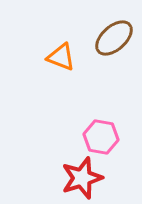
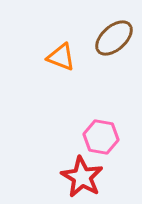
red star: moved 1 px up; rotated 24 degrees counterclockwise
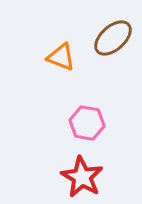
brown ellipse: moved 1 px left
pink hexagon: moved 14 px left, 14 px up
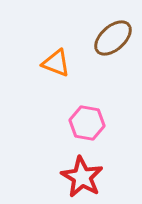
orange triangle: moved 5 px left, 6 px down
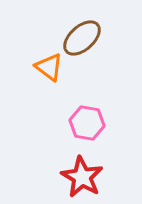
brown ellipse: moved 31 px left
orange triangle: moved 7 px left, 4 px down; rotated 16 degrees clockwise
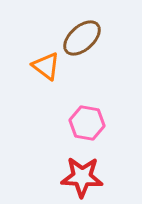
orange triangle: moved 3 px left, 1 px up
red star: rotated 27 degrees counterclockwise
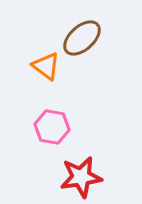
pink hexagon: moved 35 px left, 4 px down
red star: moved 1 px left; rotated 12 degrees counterclockwise
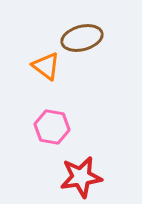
brown ellipse: rotated 27 degrees clockwise
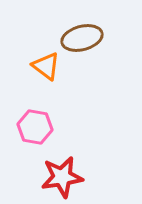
pink hexagon: moved 17 px left
red star: moved 19 px left
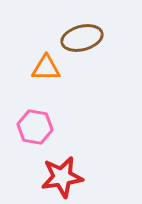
orange triangle: moved 2 px down; rotated 36 degrees counterclockwise
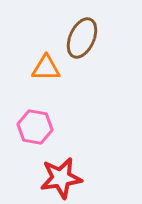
brown ellipse: rotated 51 degrees counterclockwise
red star: moved 1 px left, 1 px down
